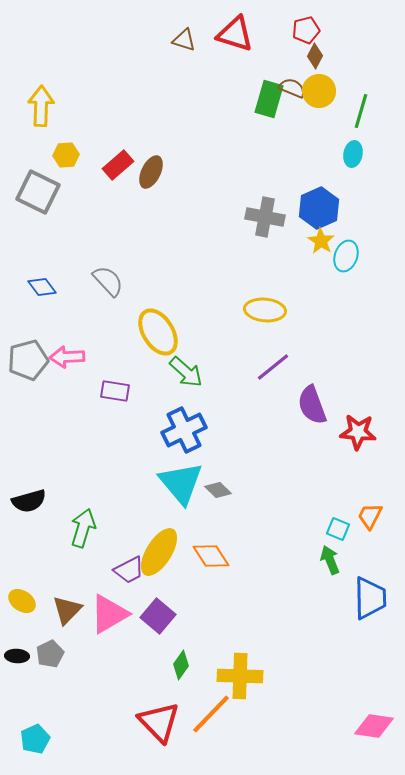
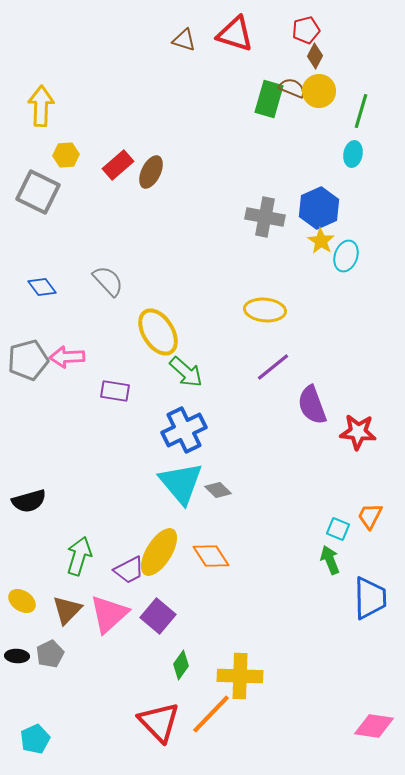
green arrow at (83, 528): moved 4 px left, 28 px down
pink triangle at (109, 614): rotated 12 degrees counterclockwise
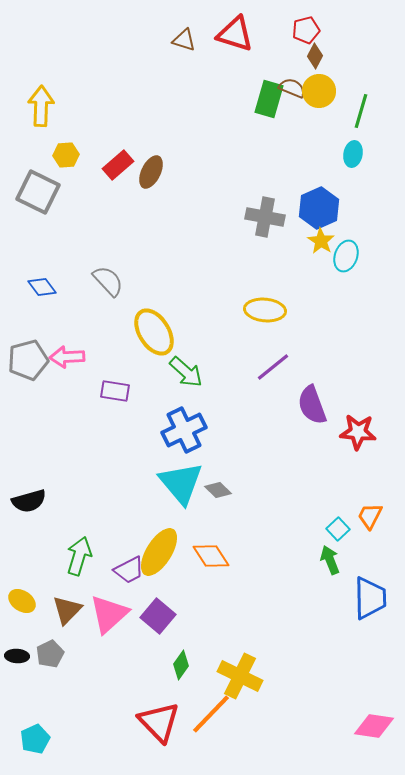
yellow ellipse at (158, 332): moved 4 px left
cyan square at (338, 529): rotated 25 degrees clockwise
yellow cross at (240, 676): rotated 24 degrees clockwise
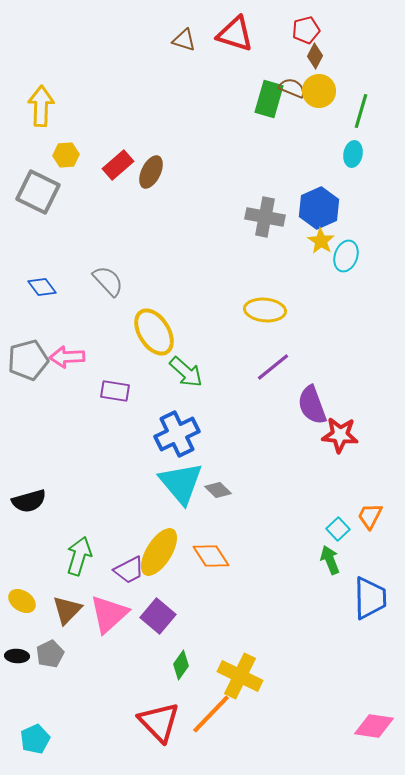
blue cross at (184, 430): moved 7 px left, 4 px down
red star at (358, 432): moved 18 px left, 3 px down
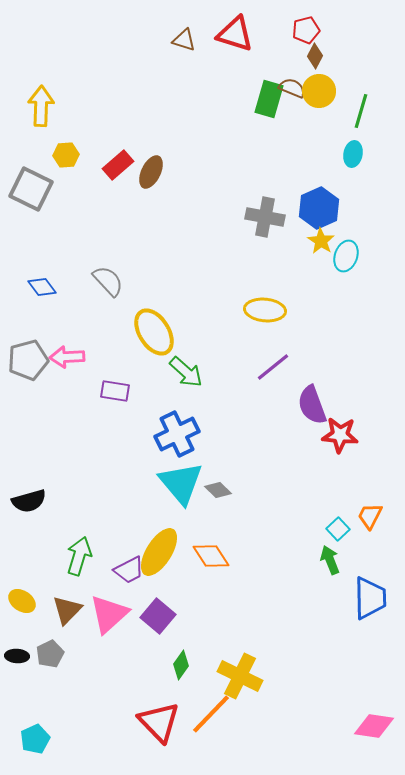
gray square at (38, 192): moved 7 px left, 3 px up
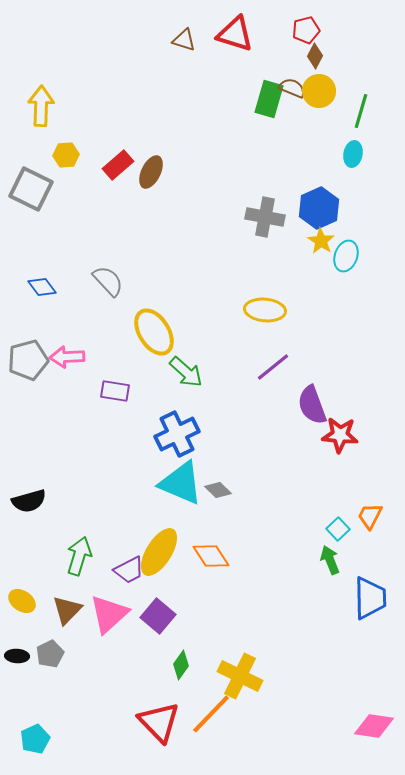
cyan triangle at (181, 483): rotated 27 degrees counterclockwise
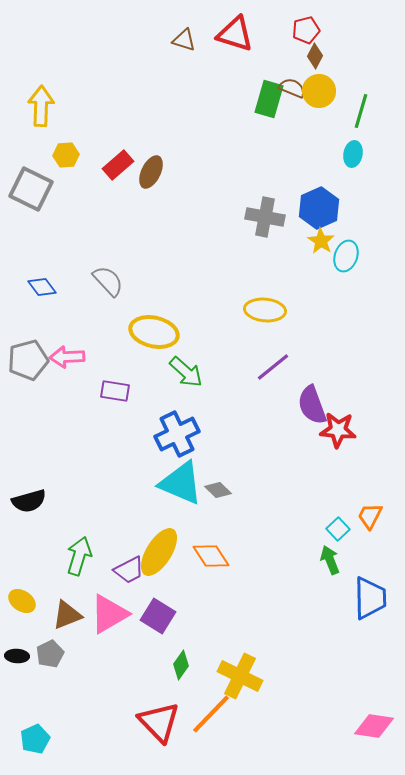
yellow ellipse at (154, 332): rotated 45 degrees counterclockwise
red star at (340, 435): moved 2 px left, 5 px up
brown triangle at (67, 610): moved 5 px down; rotated 24 degrees clockwise
pink triangle at (109, 614): rotated 12 degrees clockwise
purple square at (158, 616): rotated 8 degrees counterclockwise
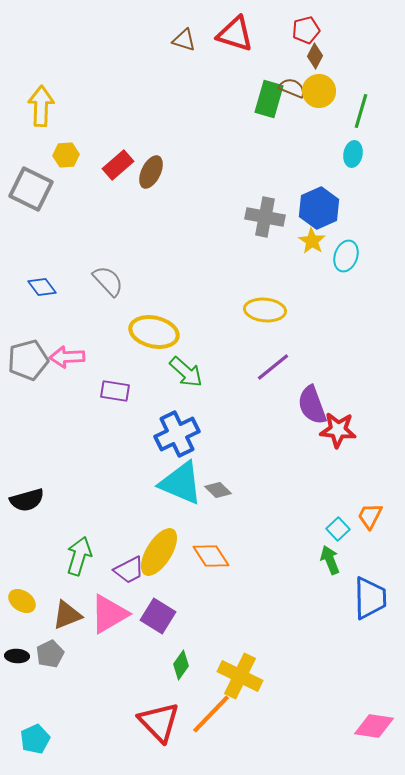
yellow star at (321, 241): moved 9 px left
black semicircle at (29, 501): moved 2 px left, 1 px up
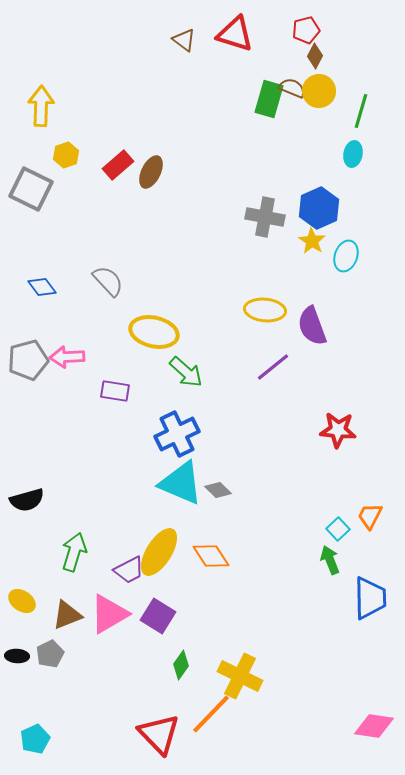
brown triangle at (184, 40): rotated 20 degrees clockwise
yellow hexagon at (66, 155): rotated 15 degrees counterclockwise
purple semicircle at (312, 405): moved 79 px up
green arrow at (79, 556): moved 5 px left, 4 px up
red triangle at (159, 722): moved 12 px down
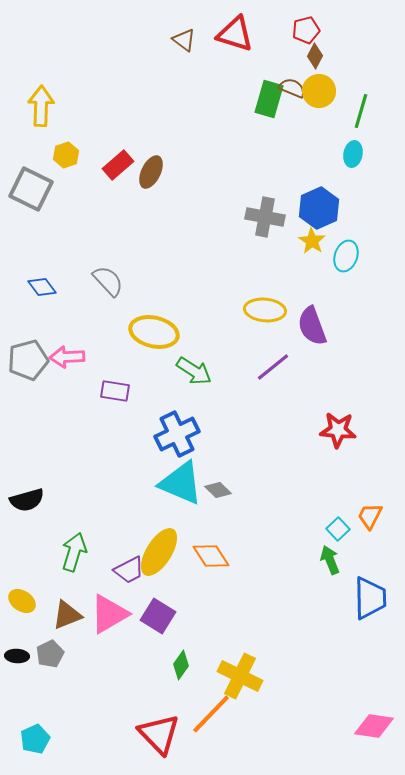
green arrow at (186, 372): moved 8 px right, 1 px up; rotated 9 degrees counterclockwise
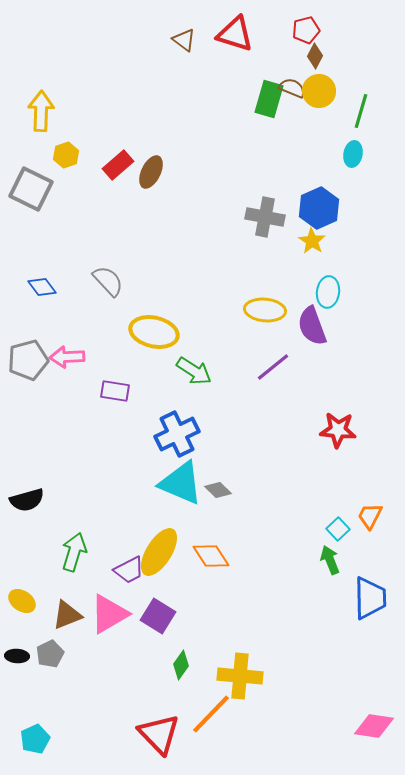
yellow arrow at (41, 106): moved 5 px down
cyan ellipse at (346, 256): moved 18 px left, 36 px down; rotated 12 degrees counterclockwise
yellow cross at (240, 676): rotated 21 degrees counterclockwise
